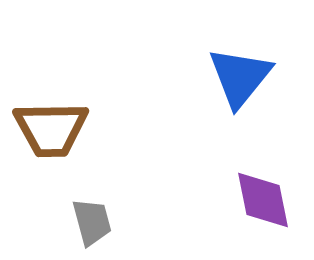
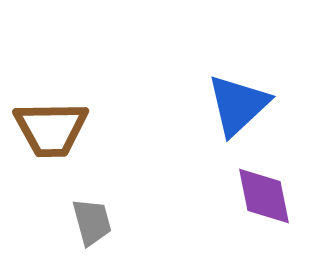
blue triangle: moved 2 px left, 28 px down; rotated 8 degrees clockwise
purple diamond: moved 1 px right, 4 px up
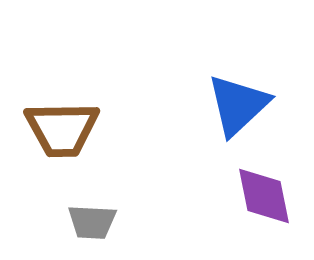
brown trapezoid: moved 11 px right
gray trapezoid: rotated 108 degrees clockwise
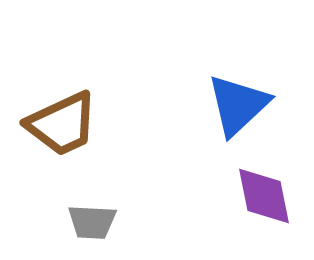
brown trapezoid: moved 5 px up; rotated 24 degrees counterclockwise
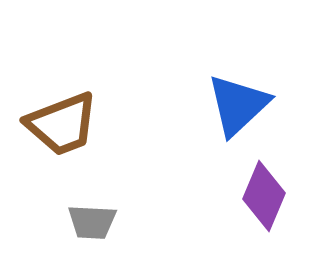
brown trapezoid: rotated 4 degrees clockwise
purple diamond: rotated 34 degrees clockwise
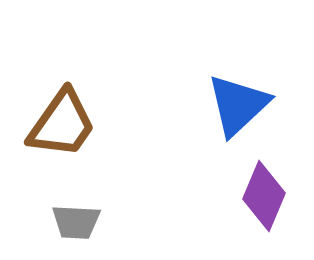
brown trapezoid: rotated 34 degrees counterclockwise
gray trapezoid: moved 16 px left
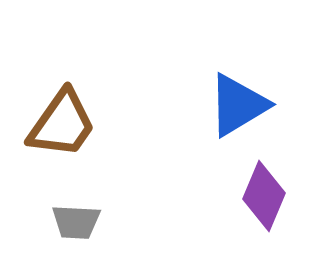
blue triangle: rotated 12 degrees clockwise
